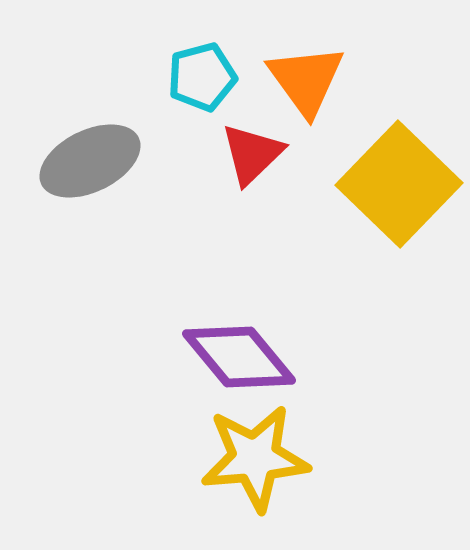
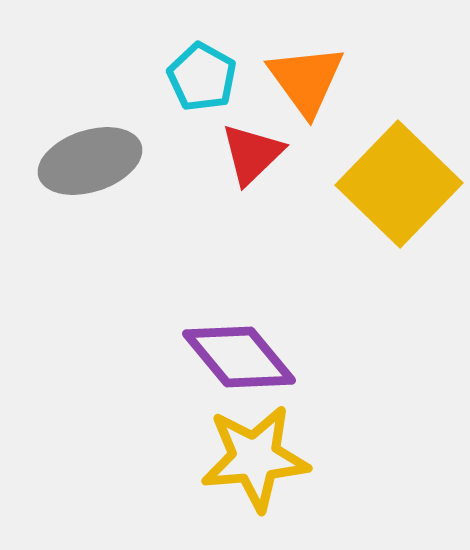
cyan pentagon: rotated 28 degrees counterclockwise
gray ellipse: rotated 8 degrees clockwise
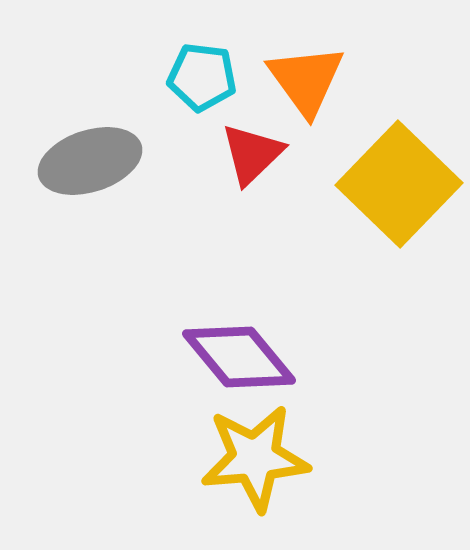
cyan pentagon: rotated 22 degrees counterclockwise
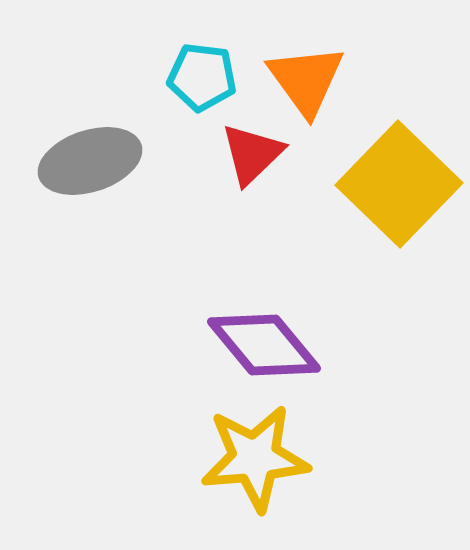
purple diamond: moved 25 px right, 12 px up
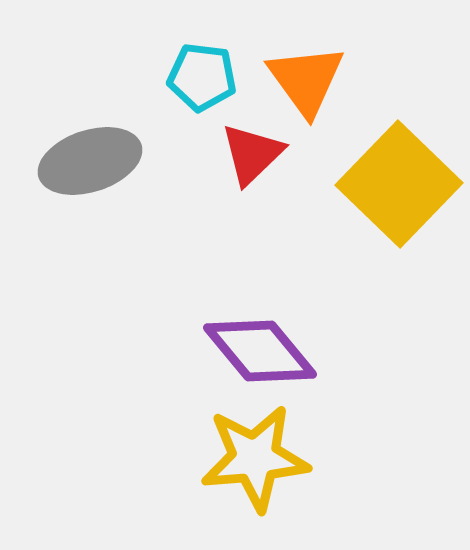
purple diamond: moved 4 px left, 6 px down
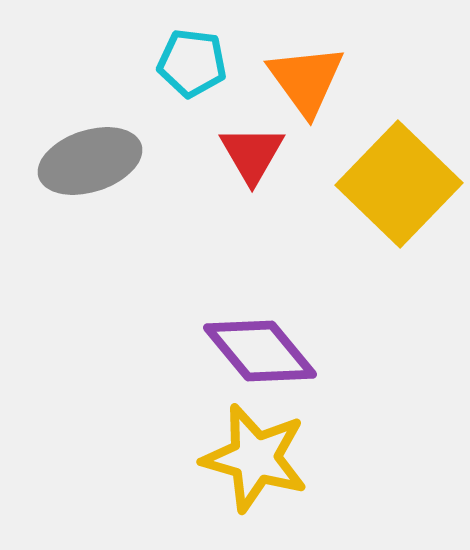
cyan pentagon: moved 10 px left, 14 px up
red triangle: rotated 16 degrees counterclockwise
yellow star: rotated 21 degrees clockwise
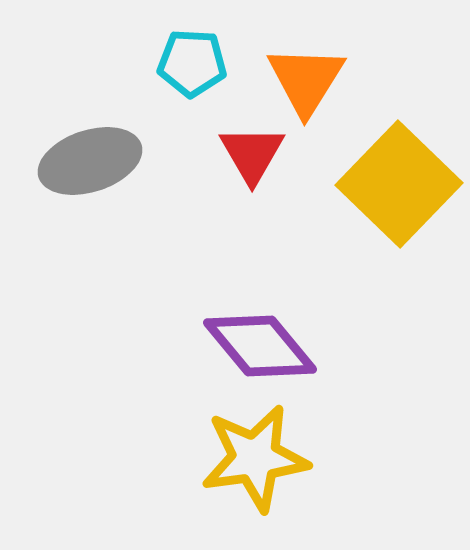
cyan pentagon: rotated 4 degrees counterclockwise
orange triangle: rotated 8 degrees clockwise
purple diamond: moved 5 px up
yellow star: rotated 24 degrees counterclockwise
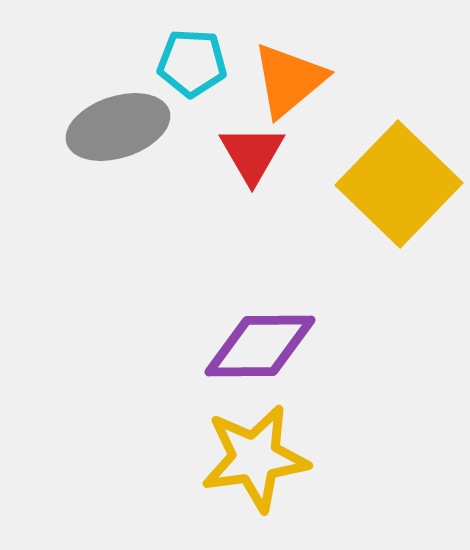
orange triangle: moved 17 px left; rotated 18 degrees clockwise
gray ellipse: moved 28 px right, 34 px up
purple diamond: rotated 51 degrees counterclockwise
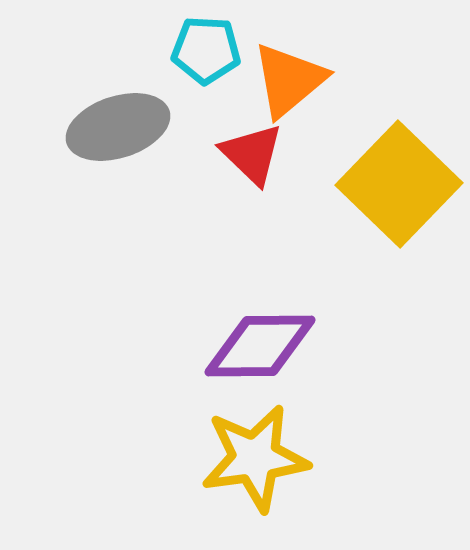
cyan pentagon: moved 14 px right, 13 px up
red triangle: rotated 16 degrees counterclockwise
